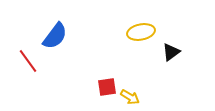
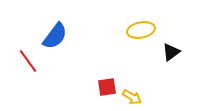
yellow ellipse: moved 2 px up
yellow arrow: moved 2 px right
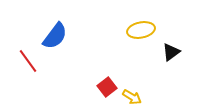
red square: rotated 30 degrees counterclockwise
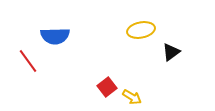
blue semicircle: rotated 52 degrees clockwise
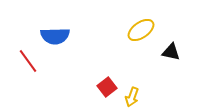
yellow ellipse: rotated 24 degrees counterclockwise
black triangle: rotated 48 degrees clockwise
yellow arrow: rotated 78 degrees clockwise
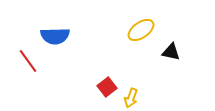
yellow arrow: moved 1 px left, 1 px down
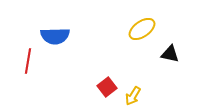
yellow ellipse: moved 1 px right, 1 px up
black triangle: moved 1 px left, 2 px down
red line: rotated 45 degrees clockwise
yellow arrow: moved 2 px right, 2 px up; rotated 12 degrees clockwise
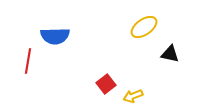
yellow ellipse: moved 2 px right, 2 px up
red square: moved 1 px left, 3 px up
yellow arrow: rotated 36 degrees clockwise
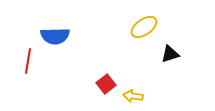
black triangle: rotated 30 degrees counterclockwise
yellow arrow: rotated 30 degrees clockwise
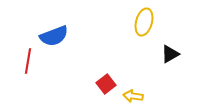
yellow ellipse: moved 5 px up; rotated 40 degrees counterclockwise
blue semicircle: moved 1 px left; rotated 20 degrees counterclockwise
black triangle: rotated 12 degrees counterclockwise
